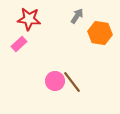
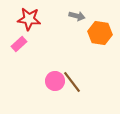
gray arrow: rotated 70 degrees clockwise
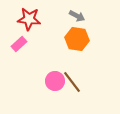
gray arrow: rotated 14 degrees clockwise
orange hexagon: moved 23 px left, 6 px down
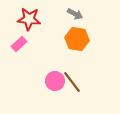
gray arrow: moved 2 px left, 2 px up
